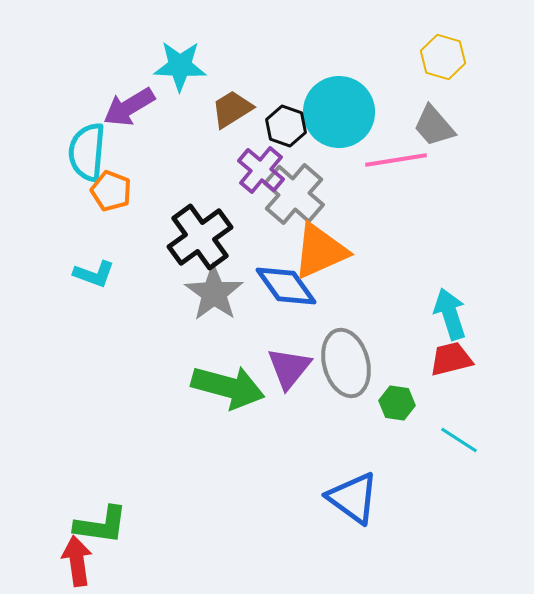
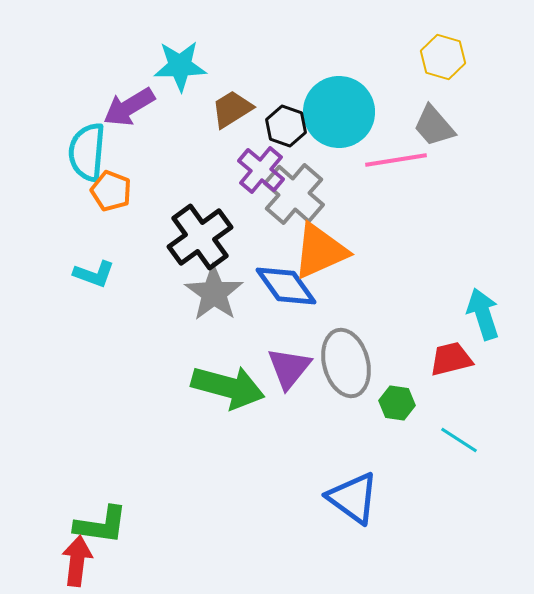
cyan star: rotated 4 degrees counterclockwise
cyan arrow: moved 33 px right
red arrow: rotated 15 degrees clockwise
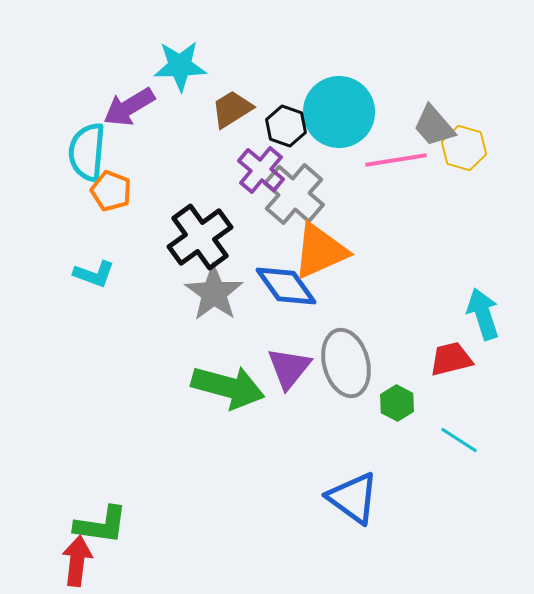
yellow hexagon: moved 21 px right, 91 px down
green hexagon: rotated 20 degrees clockwise
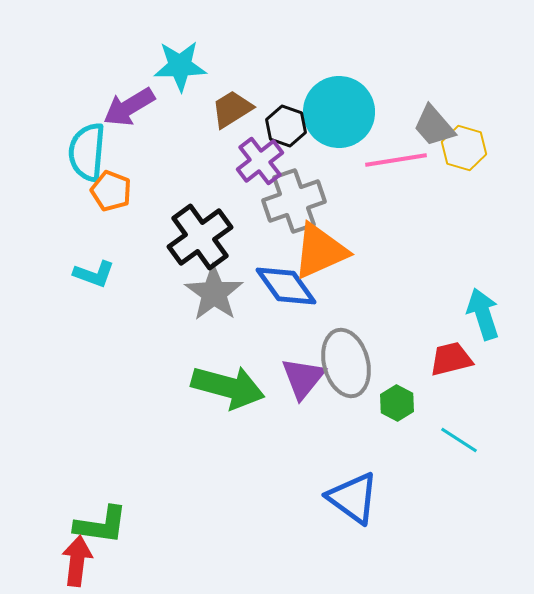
purple cross: moved 1 px left, 9 px up; rotated 12 degrees clockwise
gray cross: moved 7 px down; rotated 30 degrees clockwise
purple triangle: moved 14 px right, 10 px down
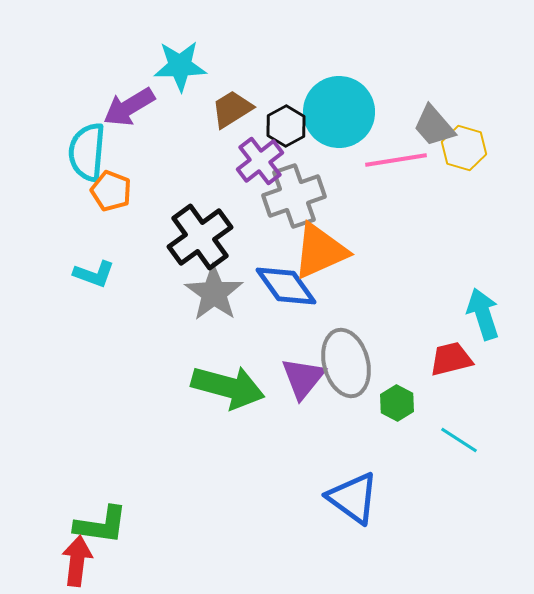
black hexagon: rotated 12 degrees clockwise
gray cross: moved 5 px up
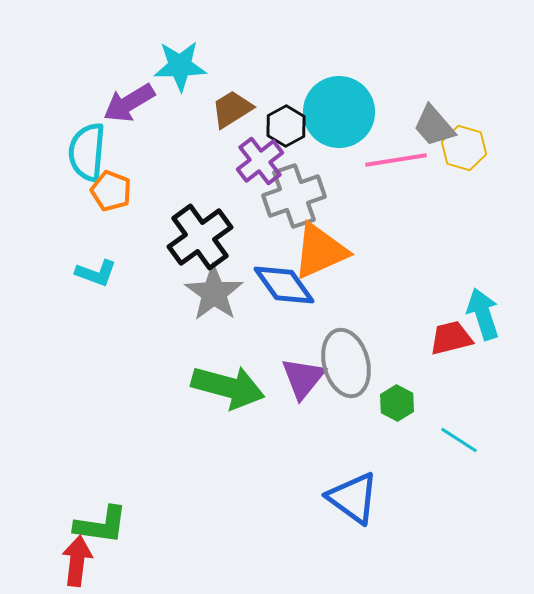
purple arrow: moved 4 px up
cyan L-shape: moved 2 px right, 1 px up
blue diamond: moved 2 px left, 1 px up
red trapezoid: moved 21 px up
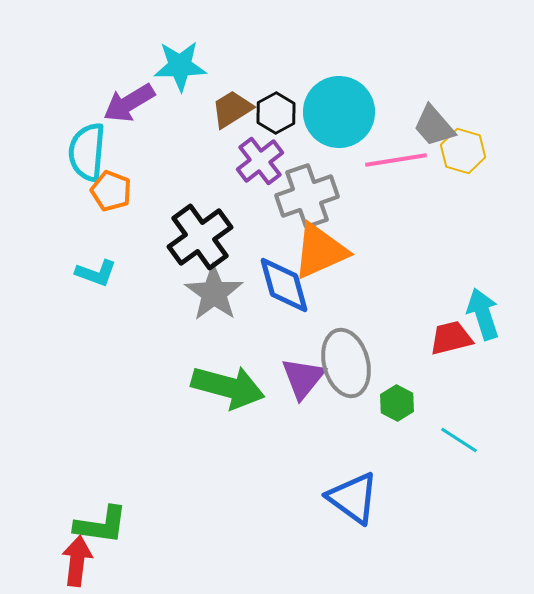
black hexagon: moved 10 px left, 13 px up
yellow hexagon: moved 1 px left, 3 px down
gray cross: moved 13 px right
blue diamond: rotated 20 degrees clockwise
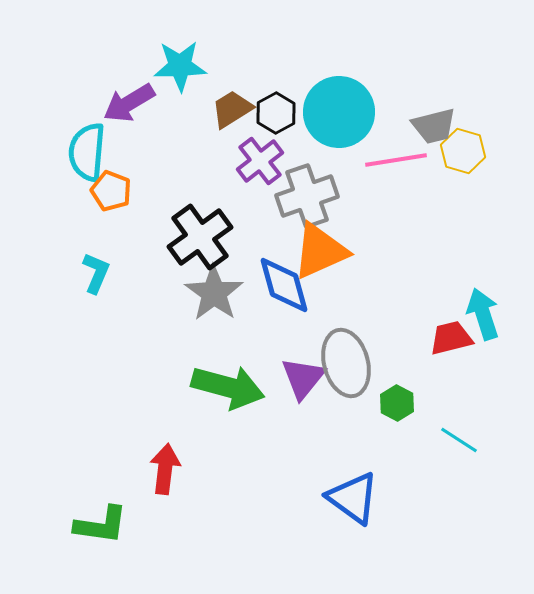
gray trapezoid: rotated 63 degrees counterclockwise
cyan L-shape: rotated 87 degrees counterclockwise
red arrow: moved 88 px right, 92 px up
